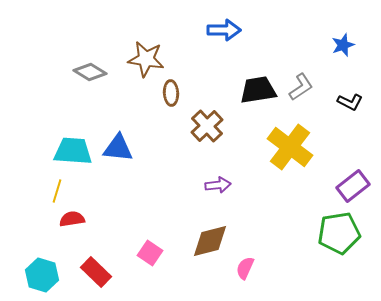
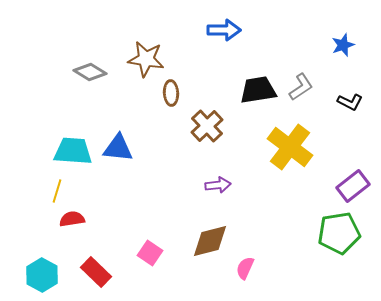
cyan hexagon: rotated 12 degrees clockwise
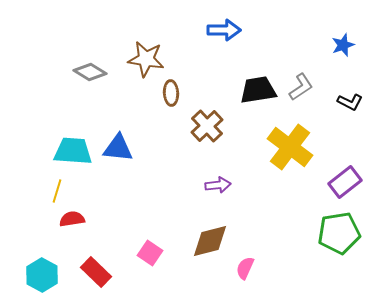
purple rectangle: moved 8 px left, 4 px up
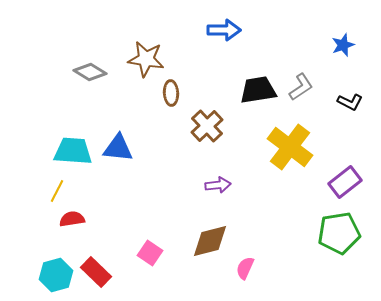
yellow line: rotated 10 degrees clockwise
cyan hexagon: moved 14 px right; rotated 16 degrees clockwise
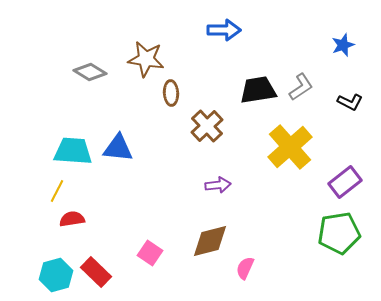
yellow cross: rotated 12 degrees clockwise
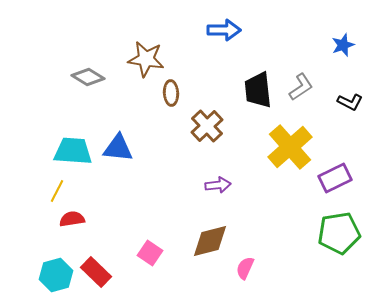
gray diamond: moved 2 px left, 5 px down
black trapezoid: rotated 87 degrees counterclockwise
purple rectangle: moved 10 px left, 4 px up; rotated 12 degrees clockwise
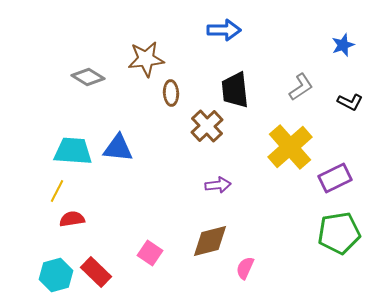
brown star: rotated 15 degrees counterclockwise
black trapezoid: moved 23 px left
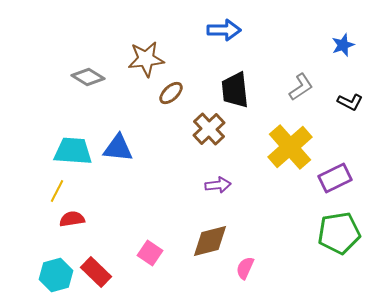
brown ellipse: rotated 50 degrees clockwise
brown cross: moved 2 px right, 3 px down
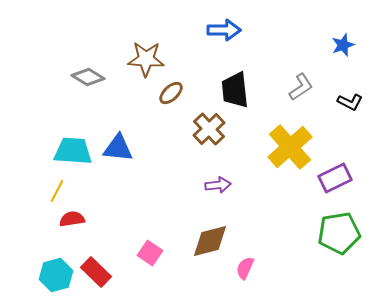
brown star: rotated 9 degrees clockwise
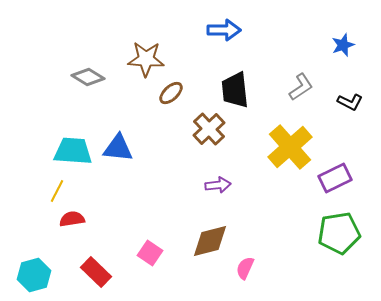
cyan hexagon: moved 22 px left
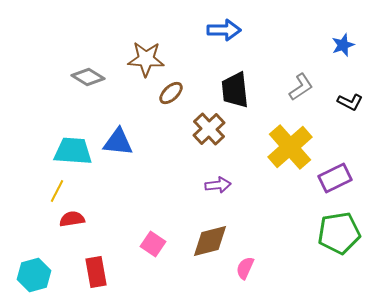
blue triangle: moved 6 px up
pink square: moved 3 px right, 9 px up
red rectangle: rotated 36 degrees clockwise
